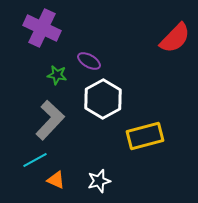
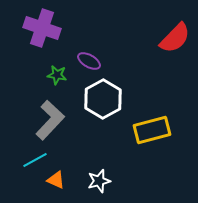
purple cross: rotated 6 degrees counterclockwise
yellow rectangle: moved 7 px right, 6 px up
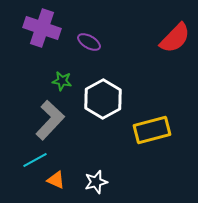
purple ellipse: moved 19 px up
green star: moved 5 px right, 6 px down
white star: moved 3 px left, 1 px down
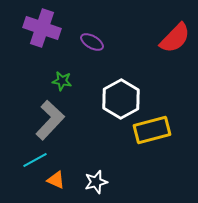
purple ellipse: moved 3 px right
white hexagon: moved 18 px right
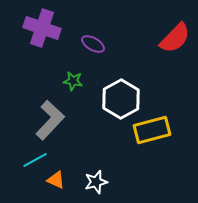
purple ellipse: moved 1 px right, 2 px down
green star: moved 11 px right
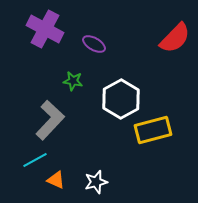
purple cross: moved 3 px right, 1 px down; rotated 9 degrees clockwise
purple ellipse: moved 1 px right
yellow rectangle: moved 1 px right
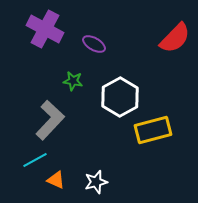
white hexagon: moved 1 px left, 2 px up
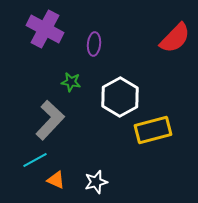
purple ellipse: rotated 65 degrees clockwise
green star: moved 2 px left, 1 px down
